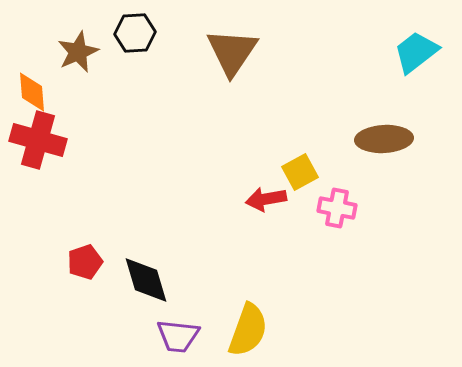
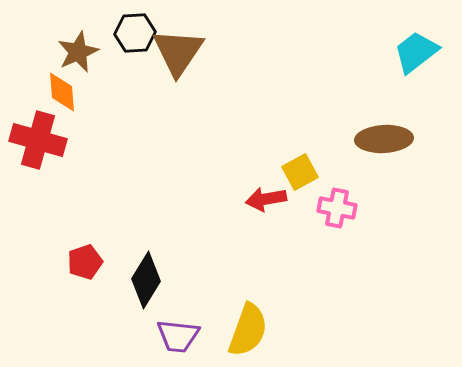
brown triangle: moved 54 px left
orange diamond: moved 30 px right
black diamond: rotated 48 degrees clockwise
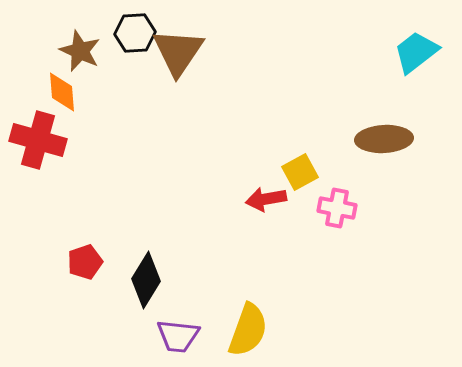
brown star: moved 2 px right, 1 px up; rotated 24 degrees counterclockwise
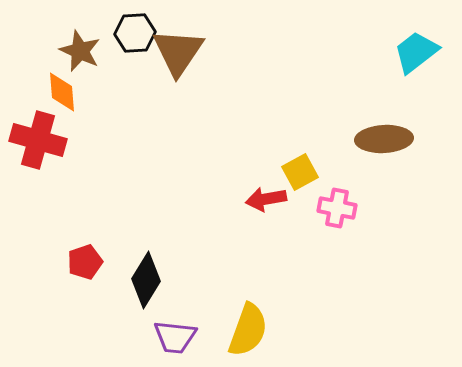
purple trapezoid: moved 3 px left, 1 px down
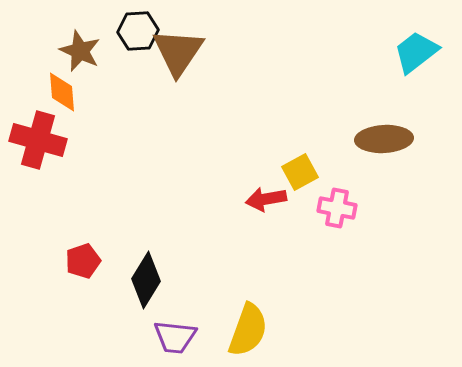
black hexagon: moved 3 px right, 2 px up
red pentagon: moved 2 px left, 1 px up
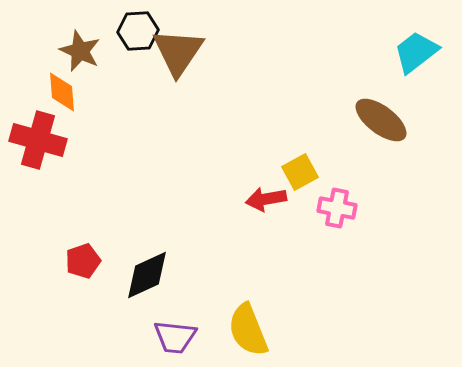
brown ellipse: moved 3 px left, 19 px up; rotated 40 degrees clockwise
black diamond: moved 1 px right, 5 px up; rotated 34 degrees clockwise
yellow semicircle: rotated 138 degrees clockwise
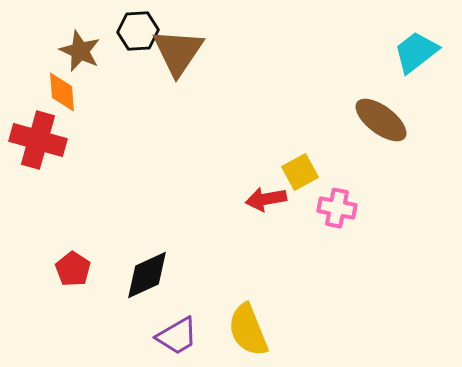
red pentagon: moved 10 px left, 8 px down; rotated 20 degrees counterclockwise
purple trapezoid: moved 2 px right, 1 px up; rotated 36 degrees counterclockwise
